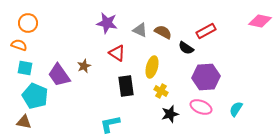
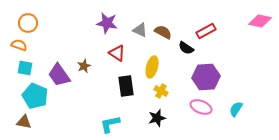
black star: moved 13 px left, 4 px down
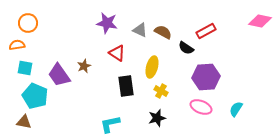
orange semicircle: moved 2 px left; rotated 28 degrees counterclockwise
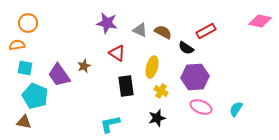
purple hexagon: moved 11 px left
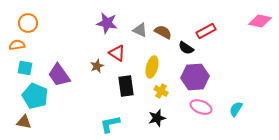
brown star: moved 13 px right
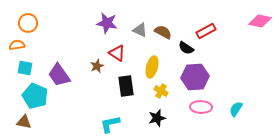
pink ellipse: rotated 20 degrees counterclockwise
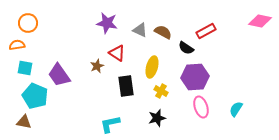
pink ellipse: rotated 70 degrees clockwise
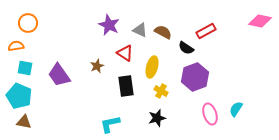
purple star: moved 2 px right, 2 px down; rotated 15 degrees clockwise
orange semicircle: moved 1 px left, 1 px down
red triangle: moved 8 px right
purple hexagon: rotated 16 degrees counterclockwise
cyan pentagon: moved 16 px left
pink ellipse: moved 9 px right, 7 px down
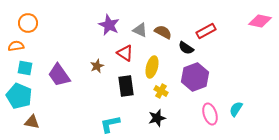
brown triangle: moved 8 px right
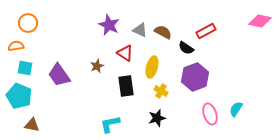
brown triangle: moved 3 px down
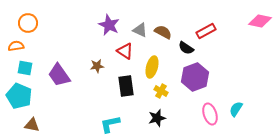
red triangle: moved 2 px up
brown star: rotated 16 degrees clockwise
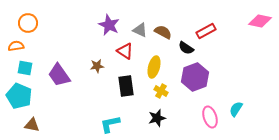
yellow ellipse: moved 2 px right
pink ellipse: moved 3 px down
